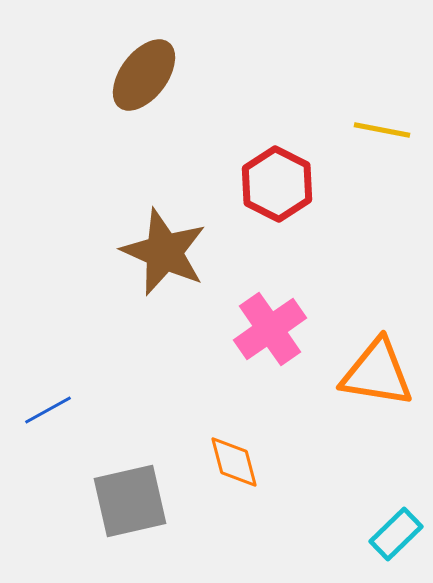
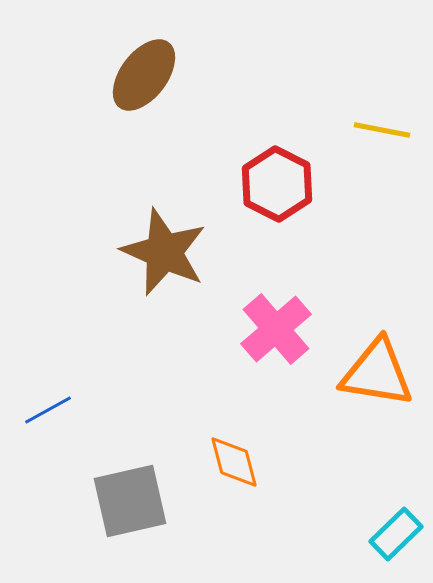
pink cross: moved 6 px right; rotated 6 degrees counterclockwise
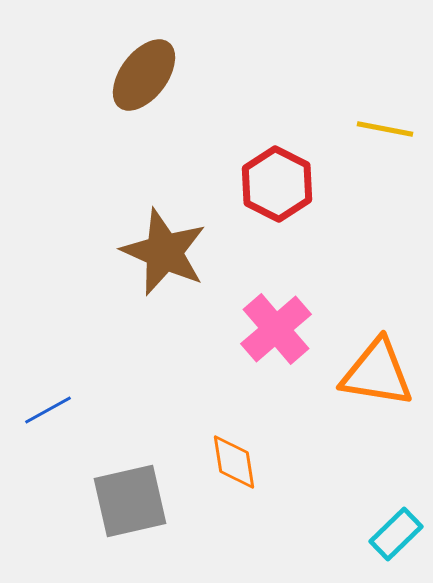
yellow line: moved 3 px right, 1 px up
orange diamond: rotated 6 degrees clockwise
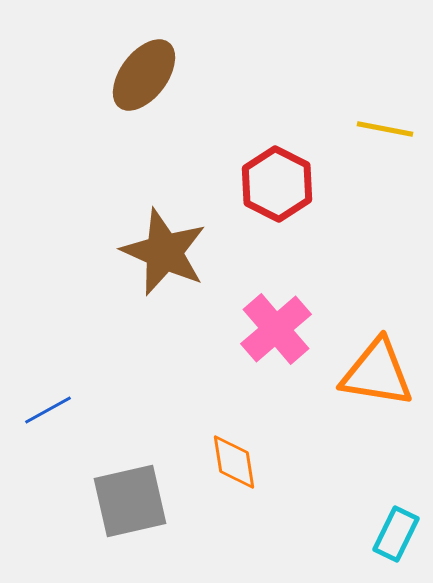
cyan rectangle: rotated 20 degrees counterclockwise
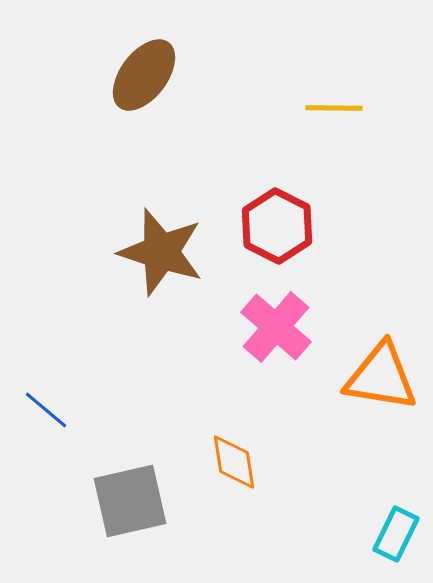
yellow line: moved 51 px left, 21 px up; rotated 10 degrees counterclockwise
red hexagon: moved 42 px down
brown star: moved 3 px left; rotated 6 degrees counterclockwise
pink cross: moved 2 px up; rotated 8 degrees counterclockwise
orange triangle: moved 4 px right, 4 px down
blue line: moved 2 px left; rotated 69 degrees clockwise
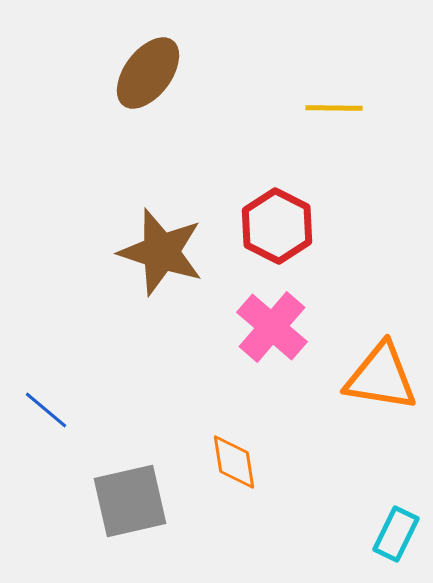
brown ellipse: moved 4 px right, 2 px up
pink cross: moved 4 px left
